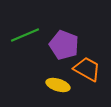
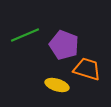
orange trapezoid: rotated 12 degrees counterclockwise
yellow ellipse: moved 1 px left
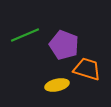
yellow ellipse: rotated 30 degrees counterclockwise
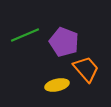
purple pentagon: moved 3 px up
orange trapezoid: moved 1 px left; rotated 32 degrees clockwise
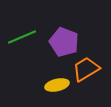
green line: moved 3 px left, 2 px down
orange trapezoid: rotated 80 degrees counterclockwise
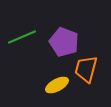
orange trapezoid: rotated 44 degrees counterclockwise
yellow ellipse: rotated 15 degrees counterclockwise
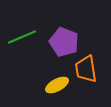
orange trapezoid: rotated 24 degrees counterclockwise
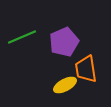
purple pentagon: rotated 28 degrees clockwise
yellow ellipse: moved 8 px right
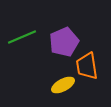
orange trapezoid: moved 1 px right, 3 px up
yellow ellipse: moved 2 px left
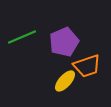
orange trapezoid: rotated 100 degrees counterclockwise
yellow ellipse: moved 2 px right, 4 px up; rotated 20 degrees counterclockwise
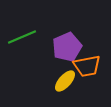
purple pentagon: moved 3 px right, 5 px down
orange trapezoid: rotated 8 degrees clockwise
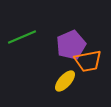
purple pentagon: moved 4 px right, 2 px up
orange trapezoid: moved 1 px right, 5 px up
